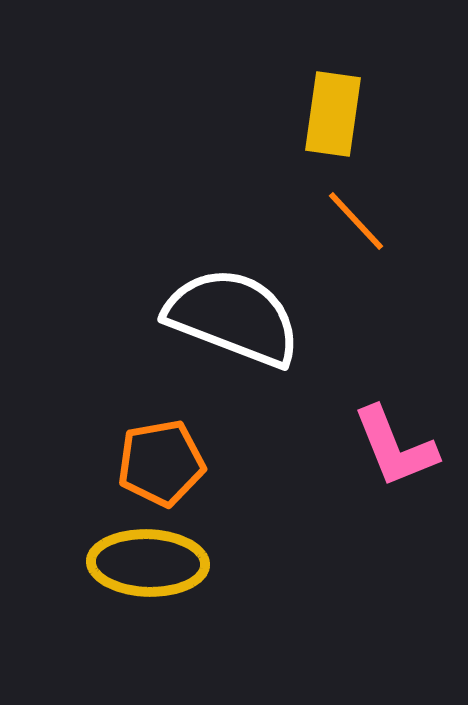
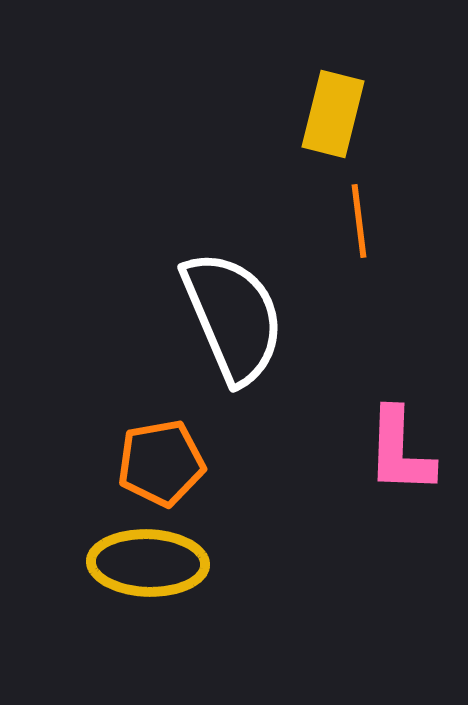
yellow rectangle: rotated 6 degrees clockwise
orange line: moved 3 px right; rotated 36 degrees clockwise
white semicircle: rotated 46 degrees clockwise
pink L-shape: moved 5 px right, 4 px down; rotated 24 degrees clockwise
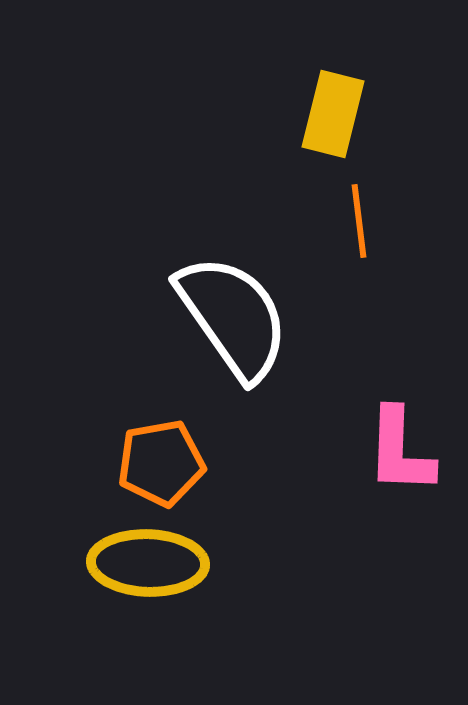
white semicircle: rotated 12 degrees counterclockwise
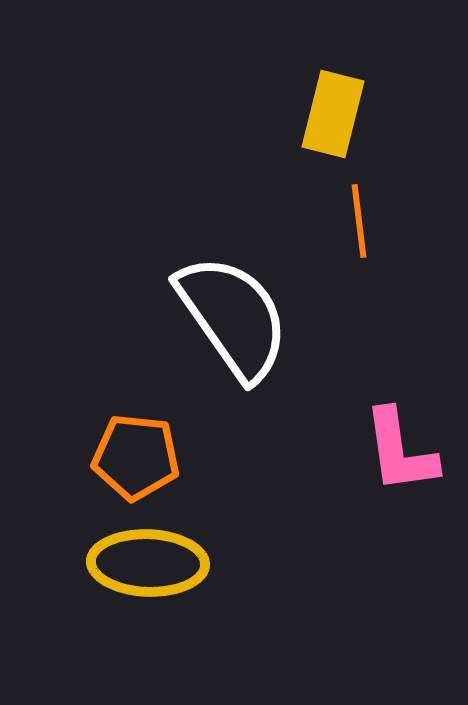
pink L-shape: rotated 10 degrees counterclockwise
orange pentagon: moved 25 px left, 6 px up; rotated 16 degrees clockwise
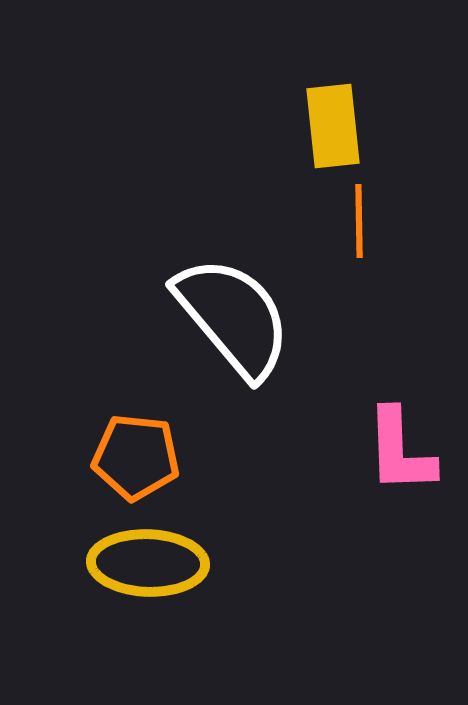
yellow rectangle: moved 12 px down; rotated 20 degrees counterclockwise
orange line: rotated 6 degrees clockwise
white semicircle: rotated 5 degrees counterclockwise
pink L-shape: rotated 6 degrees clockwise
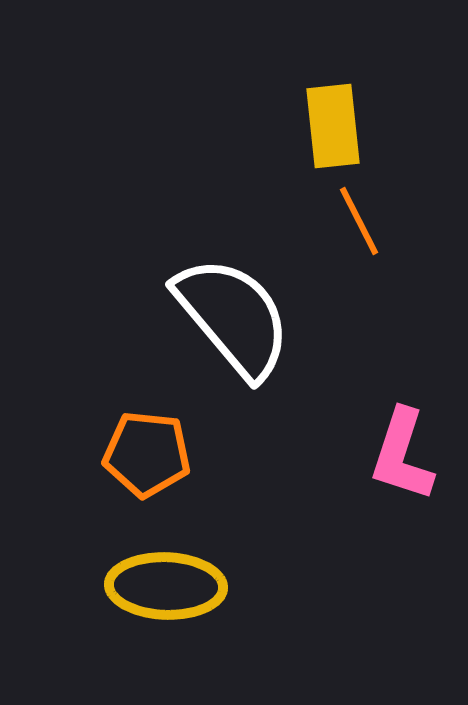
orange line: rotated 26 degrees counterclockwise
pink L-shape: moved 2 px right, 4 px down; rotated 20 degrees clockwise
orange pentagon: moved 11 px right, 3 px up
yellow ellipse: moved 18 px right, 23 px down
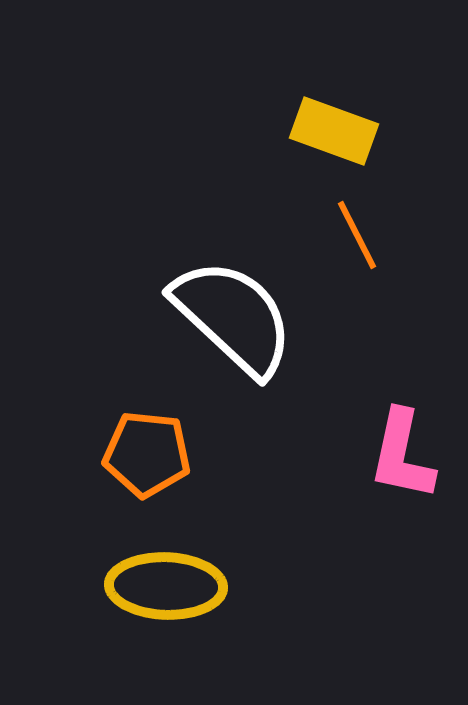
yellow rectangle: moved 1 px right, 5 px down; rotated 64 degrees counterclockwise
orange line: moved 2 px left, 14 px down
white semicircle: rotated 7 degrees counterclockwise
pink L-shape: rotated 6 degrees counterclockwise
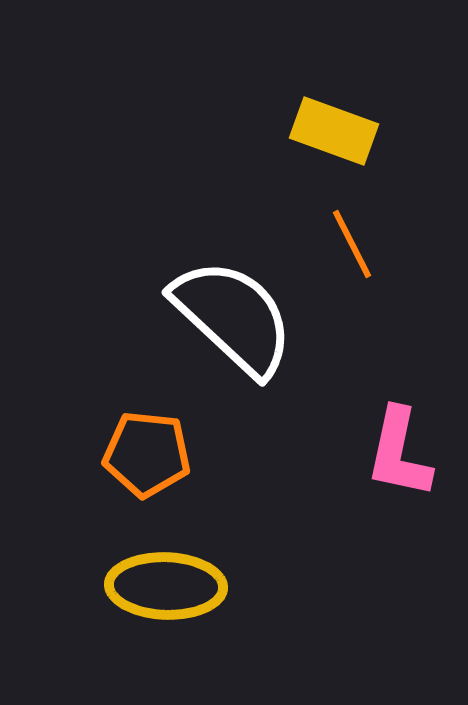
orange line: moved 5 px left, 9 px down
pink L-shape: moved 3 px left, 2 px up
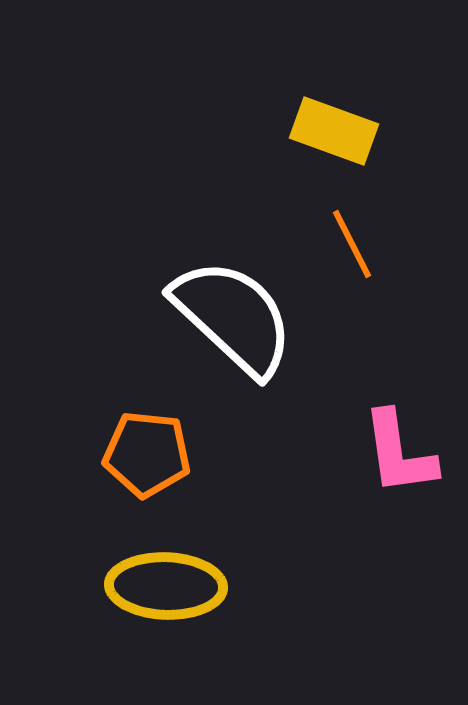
pink L-shape: rotated 20 degrees counterclockwise
